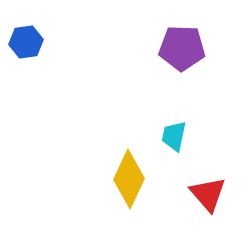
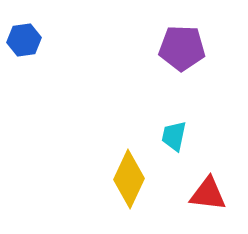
blue hexagon: moved 2 px left, 2 px up
red triangle: rotated 42 degrees counterclockwise
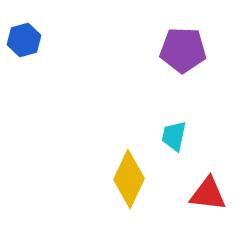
blue hexagon: rotated 8 degrees counterclockwise
purple pentagon: moved 1 px right, 2 px down
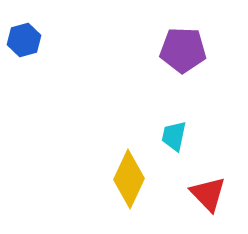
red triangle: rotated 39 degrees clockwise
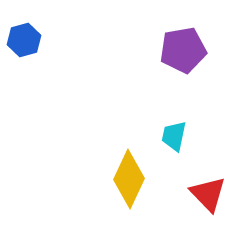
purple pentagon: rotated 12 degrees counterclockwise
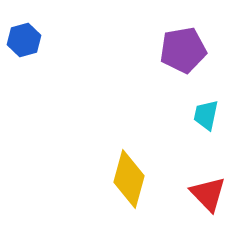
cyan trapezoid: moved 32 px right, 21 px up
yellow diamond: rotated 10 degrees counterclockwise
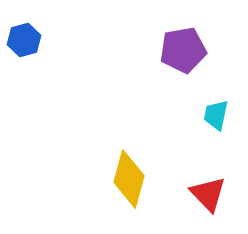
cyan trapezoid: moved 10 px right
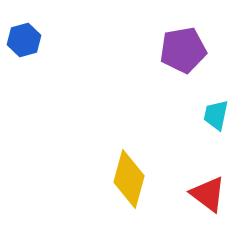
red triangle: rotated 9 degrees counterclockwise
